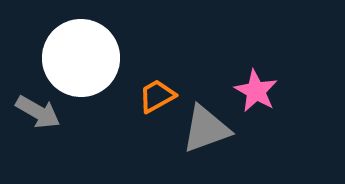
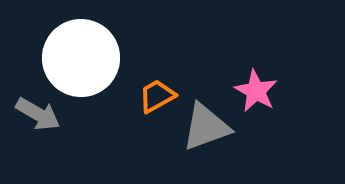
gray arrow: moved 2 px down
gray triangle: moved 2 px up
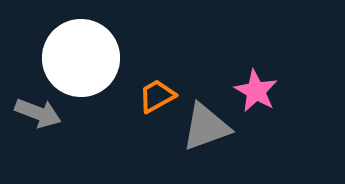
gray arrow: moved 1 px up; rotated 9 degrees counterclockwise
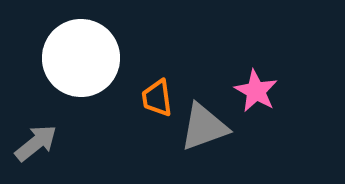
orange trapezoid: moved 2 px down; rotated 69 degrees counterclockwise
gray arrow: moved 2 px left, 30 px down; rotated 60 degrees counterclockwise
gray triangle: moved 2 px left
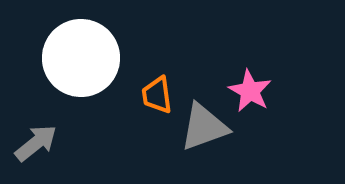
pink star: moved 6 px left
orange trapezoid: moved 3 px up
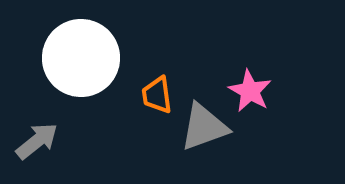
gray arrow: moved 1 px right, 2 px up
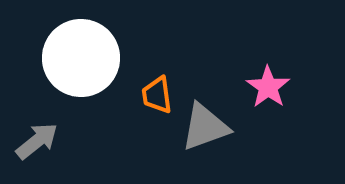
pink star: moved 18 px right, 4 px up; rotated 6 degrees clockwise
gray triangle: moved 1 px right
